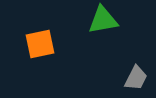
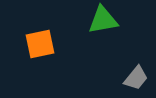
gray trapezoid: rotated 12 degrees clockwise
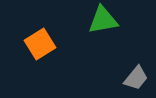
orange square: rotated 20 degrees counterclockwise
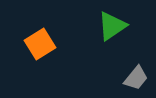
green triangle: moved 9 px right, 6 px down; rotated 24 degrees counterclockwise
